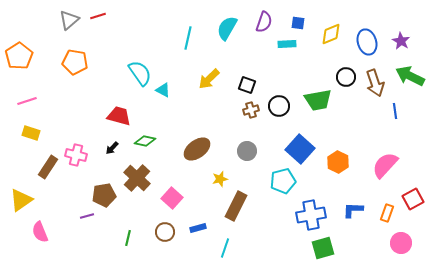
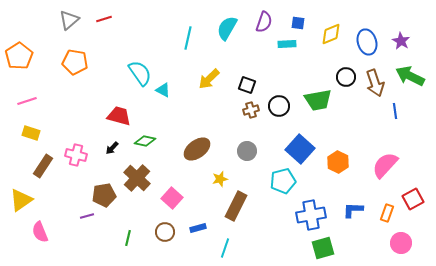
red line at (98, 16): moved 6 px right, 3 px down
brown rectangle at (48, 167): moved 5 px left, 1 px up
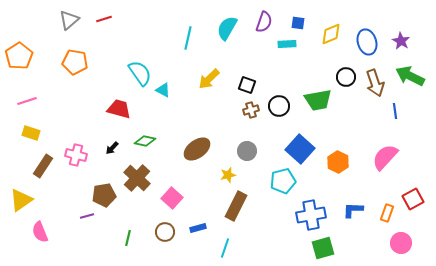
red trapezoid at (119, 116): moved 7 px up
pink semicircle at (385, 165): moved 8 px up
yellow star at (220, 179): moved 8 px right, 4 px up
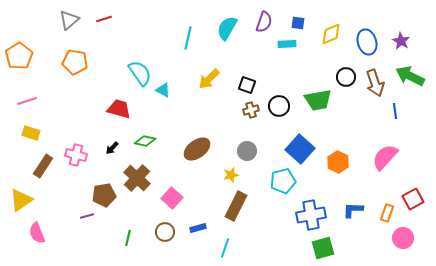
yellow star at (228, 175): moved 3 px right
pink semicircle at (40, 232): moved 3 px left, 1 px down
pink circle at (401, 243): moved 2 px right, 5 px up
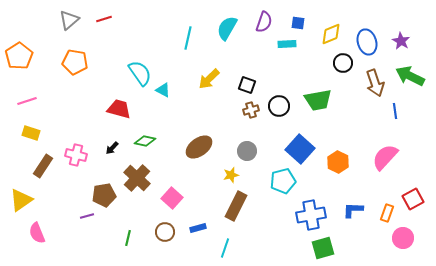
black circle at (346, 77): moved 3 px left, 14 px up
brown ellipse at (197, 149): moved 2 px right, 2 px up
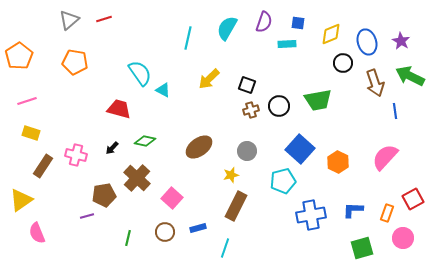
green square at (323, 248): moved 39 px right
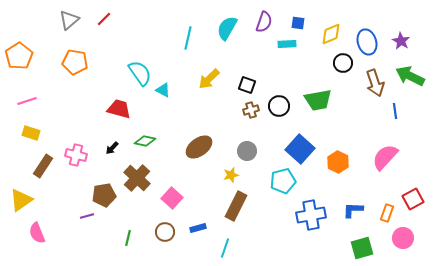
red line at (104, 19): rotated 28 degrees counterclockwise
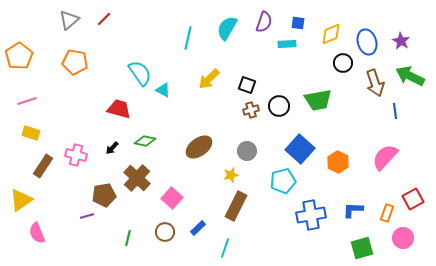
blue rectangle at (198, 228): rotated 28 degrees counterclockwise
